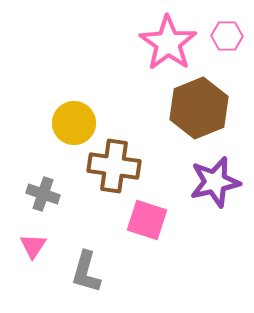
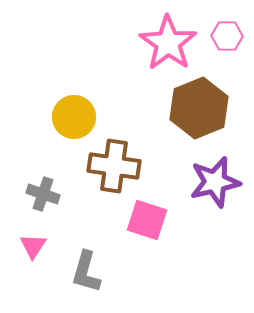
yellow circle: moved 6 px up
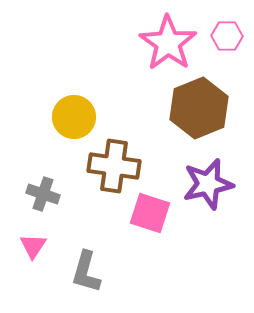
purple star: moved 7 px left, 2 px down
pink square: moved 3 px right, 7 px up
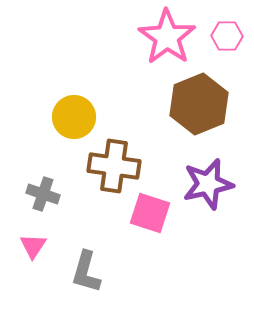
pink star: moved 1 px left, 6 px up
brown hexagon: moved 4 px up
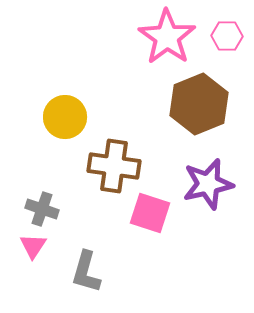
yellow circle: moved 9 px left
gray cross: moved 1 px left, 15 px down
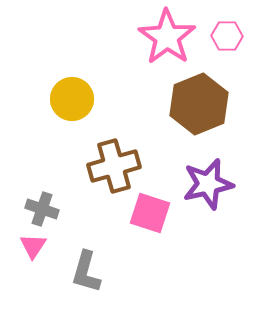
yellow circle: moved 7 px right, 18 px up
brown cross: rotated 24 degrees counterclockwise
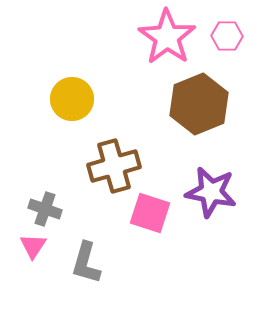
purple star: moved 3 px right, 8 px down; rotated 24 degrees clockwise
gray cross: moved 3 px right
gray L-shape: moved 9 px up
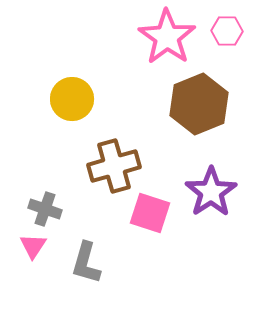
pink hexagon: moved 5 px up
purple star: rotated 27 degrees clockwise
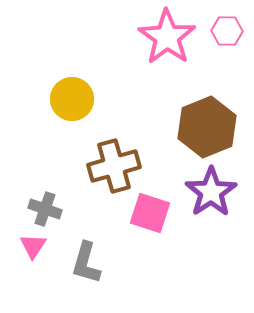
brown hexagon: moved 8 px right, 23 px down
